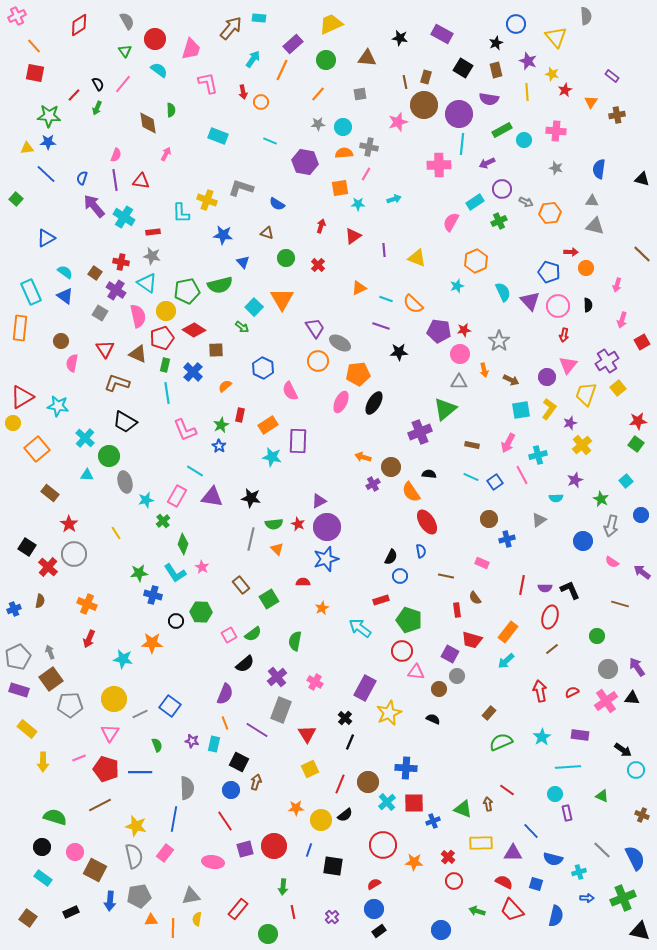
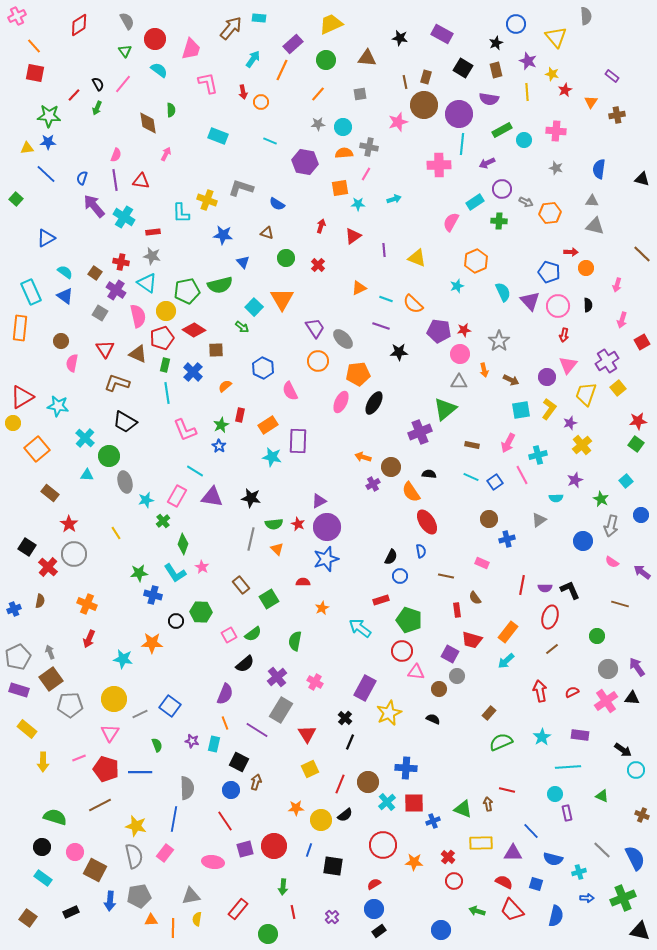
green cross at (499, 221): rotated 28 degrees clockwise
gray ellipse at (340, 343): moved 3 px right, 4 px up; rotated 15 degrees clockwise
gray rectangle at (281, 710): rotated 10 degrees clockwise
red line at (507, 790): rotated 21 degrees counterclockwise
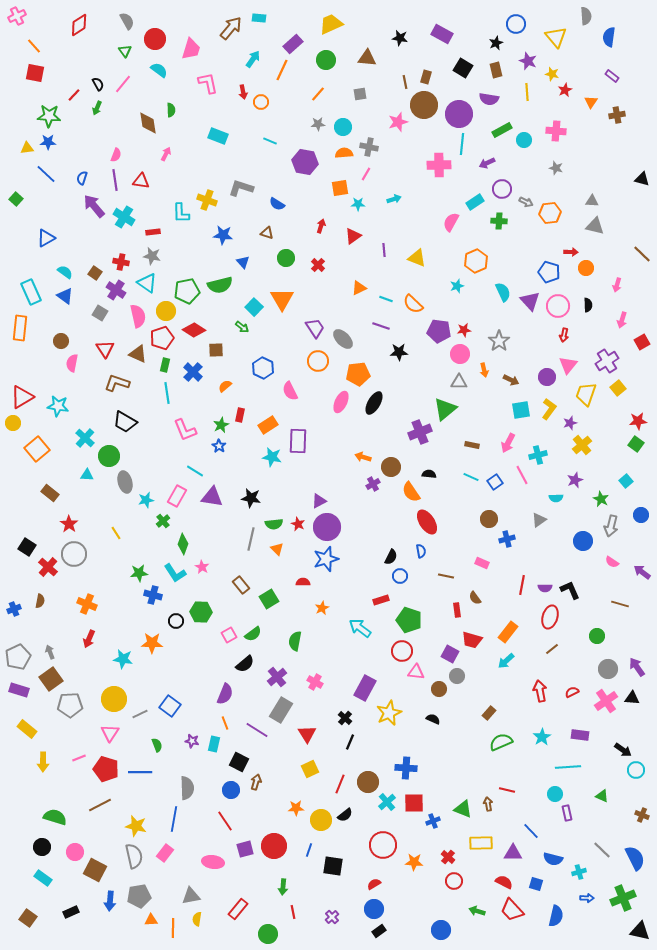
blue semicircle at (599, 169): moved 10 px right, 132 px up
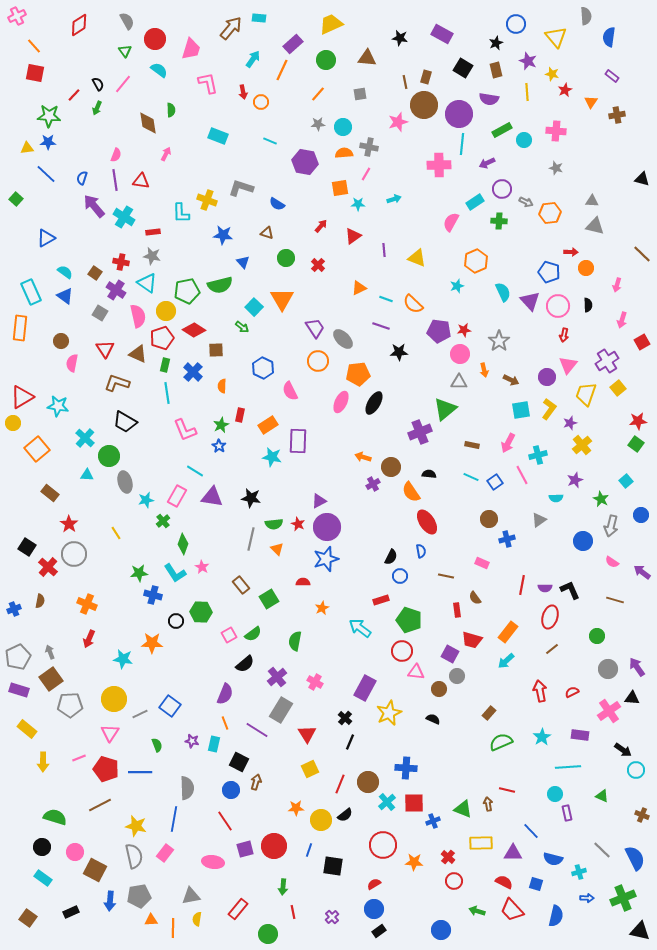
red arrow at (321, 226): rotated 24 degrees clockwise
orange semicircle at (225, 386): moved 3 px left; rotated 48 degrees counterclockwise
brown line at (620, 604): moved 5 px left, 4 px up
pink cross at (606, 701): moved 3 px right, 10 px down
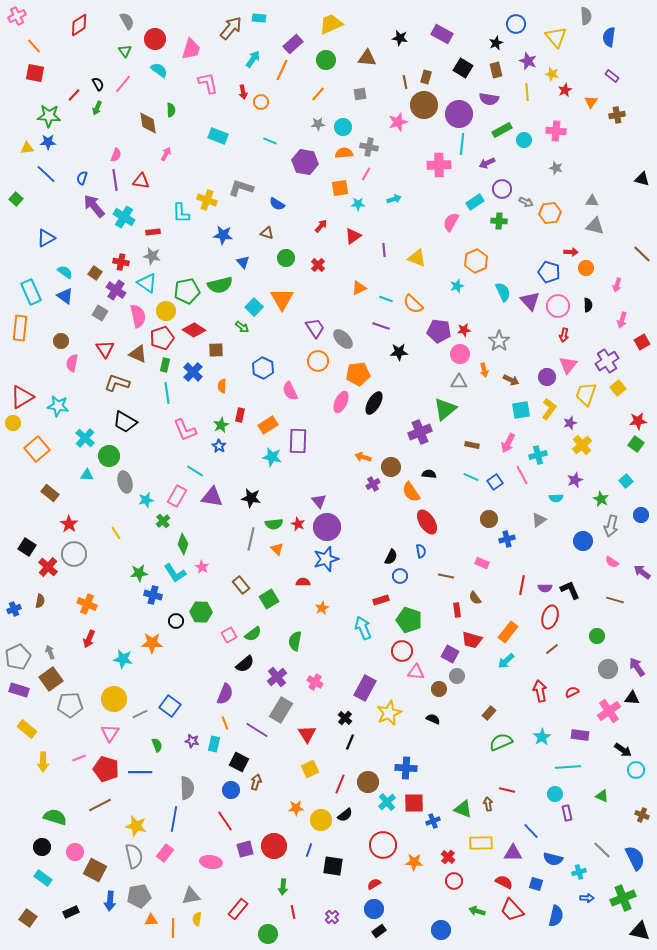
purple triangle at (319, 501): rotated 42 degrees counterclockwise
cyan arrow at (360, 628): moved 3 px right; rotated 30 degrees clockwise
pink ellipse at (213, 862): moved 2 px left
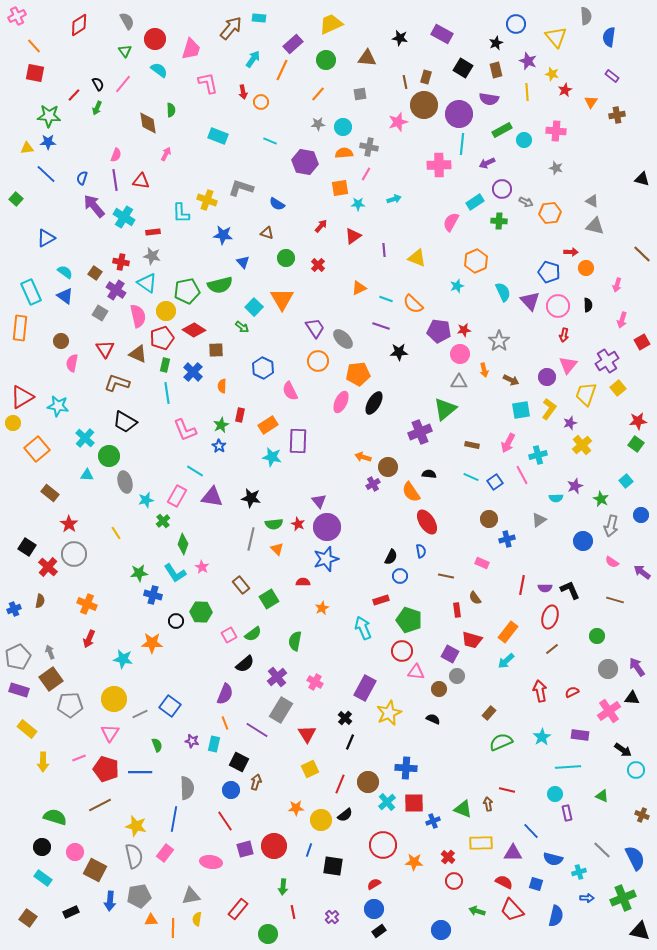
gray triangle at (592, 201): rotated 24 degrees clockwise
brown circle at (391, 467): moved 3 px left
purple star at (575, 480): moved 6 px down
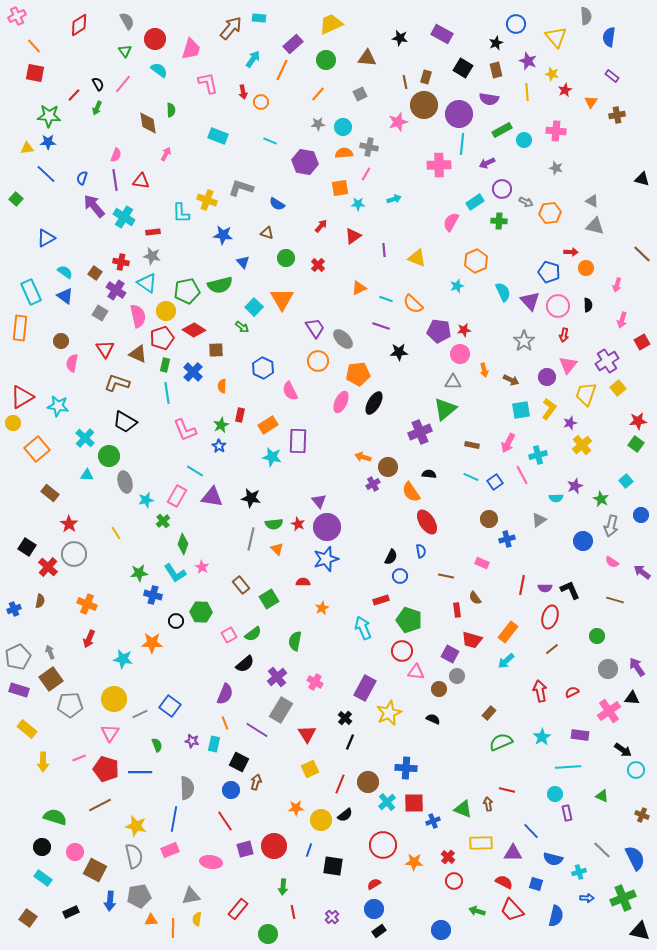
gray square at (360, 94): rotated 16 degrees counterclockwise
gray star at (499, 341): moved 25 px right
gray triangle at (459, 382): moved 6 px left
pink rectangle at (165, 853): moved 5 px right, 3 px up; rotated 30 degrees clockwise
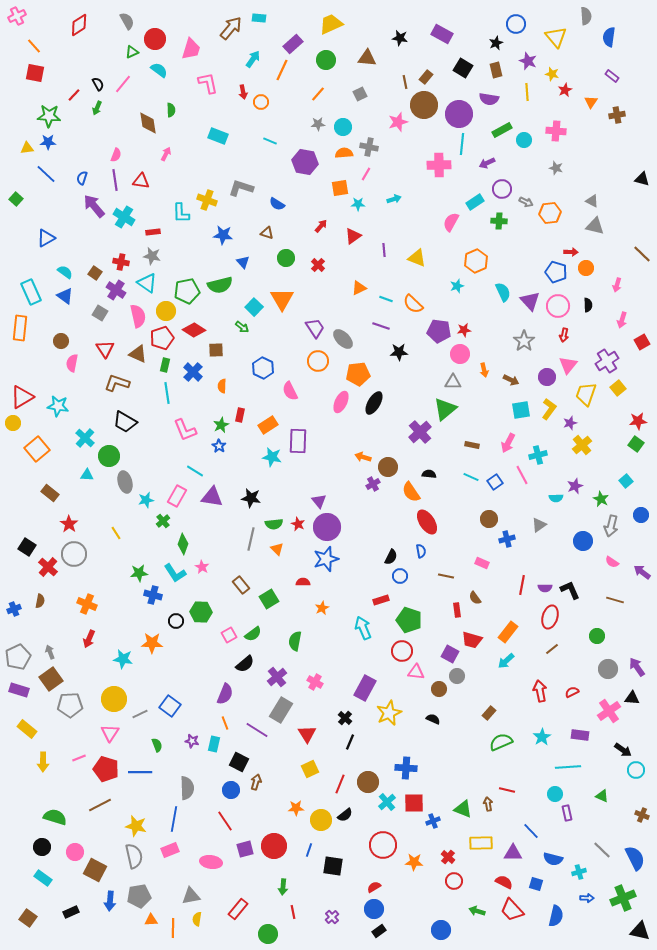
green triangle at (125, 51): moved 7 px right, 1 px down; rotated 40 degrees clockwise
brown rectangle at (426, 77): rotated 24 degrees clockwise
blue pentagon at (549, 272): moved 7 px right
purple cross at (420, 432): rotated 20 degrees counterclockwise
gray triangle at (539, 520): moved 5 px down
red semicircle at (374, 884): moved 3 px down
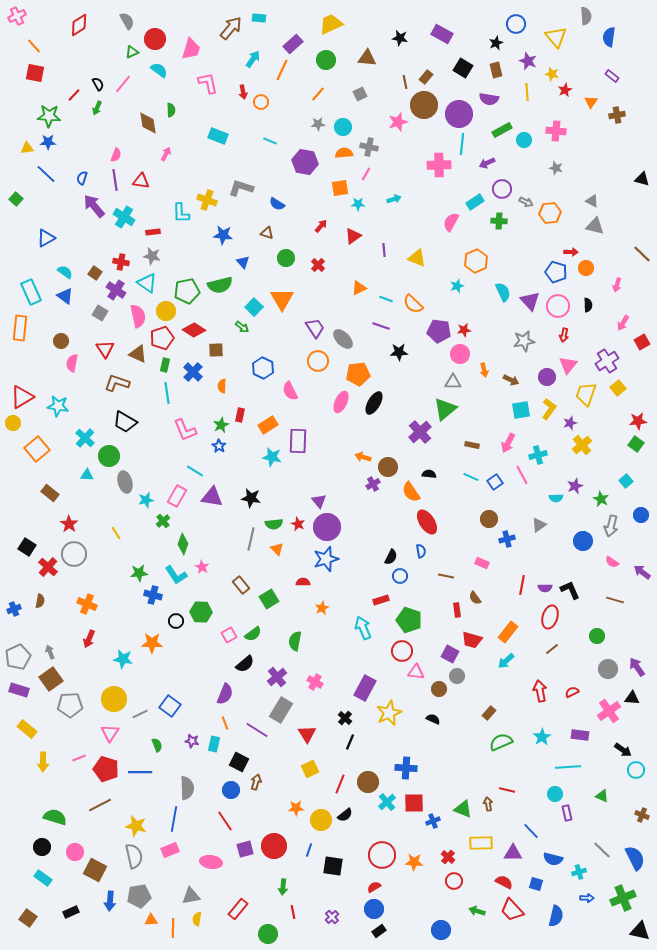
pink arrow at (622, 320): moved 1 px right, 3 px down; rotated 14 degrees clockwise
gray star at (524, 341): rotated 25 degrees clockwise
cyan L-shape at (175, 573): moved 1 px right, 2 px down
red circle at (383, 845): moved 1 px left, 10 px down
